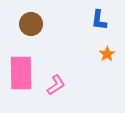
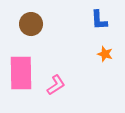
blue L-shape: rotated 10 degrees counterclockwise
orange star: moved 2 px left; rotated 21 degrees counterclockwise
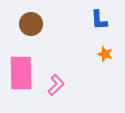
pink L-shape: rotated 10 degrees counterclockwise
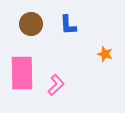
blue L-shape: moved 31 px left, 5 px down
pink rectangle: moved 1 px right
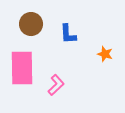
blue L-shape: moved 9 px down
pink rectangle: moved 5 px up
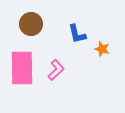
blue L-shape: moved 9 px right; rotated 10 degrees counterclockwise
orange star: moved 3 px left, 5 px up
pink L-shape: moved 15 px up
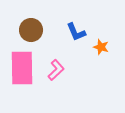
brown circle: moved 6 px down
blue L-shape: moved 1 px left, 2 px up; rotated 10 degrees counterclockwise
orange star: moved 1 px left, 2 px up
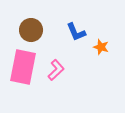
pink rectangle: moved 1 px right, 1 px up; rotated 12 degrees clockwise
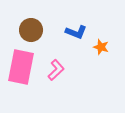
blue L-shape: rotated 45 degrees counterclockwise
pink rectangle: moved 2 px left
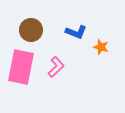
pink L-shape: moved 3 px up
